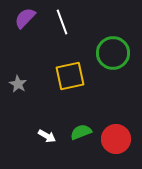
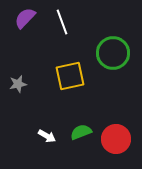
gray star: rotated 30 degrees clockwise
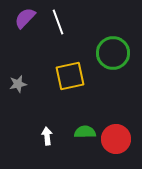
white line: moved 4 px left
green semicircle: moved 4 px right; rotated 20 degrees clockwise
white arrow: rotated 126 degrees counterclockwise
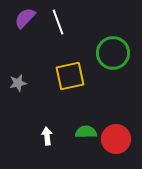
gray star: moved 1 px up
green semicircle: moved 1 px right
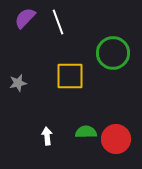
yellow square: rotated 12 degrees clockwise
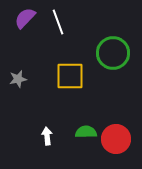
gray star: moved 4 px up
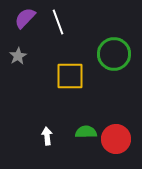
green circle: moved 1 px right, 1 px down
gray star: moved 23 px up; rotated 18 degrees counterclockwise
